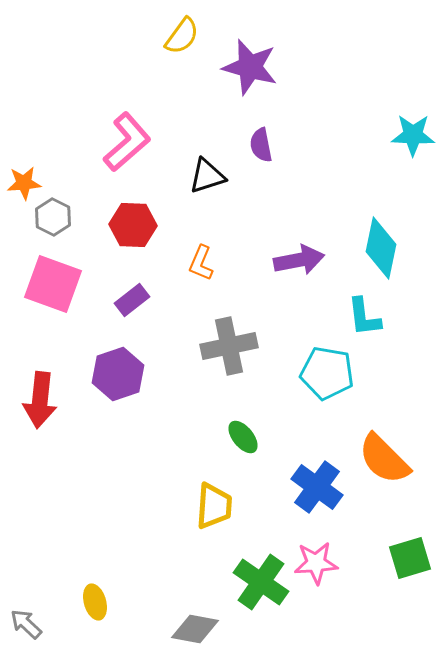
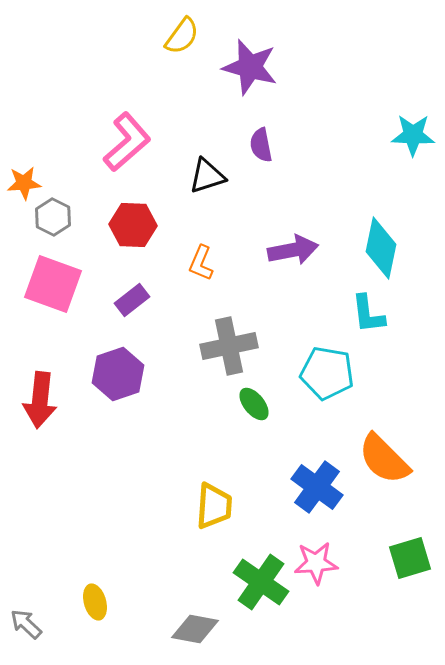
purple arrow: moved 6 px left, 10 px up
cyan L-shape: moved 4 px right, 3 px up
green ellipse: moved 11 px right, 33 px up
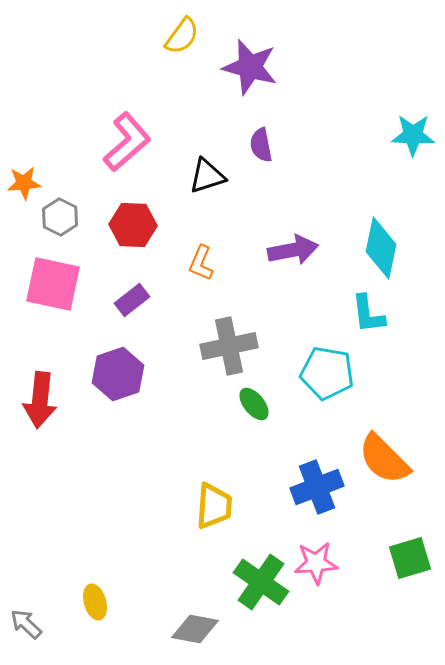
gray hexagon: moved 7 px right
pink square: rotated 8 degrees counterclockwise
blue cross: rotated 33 degrees clockwise
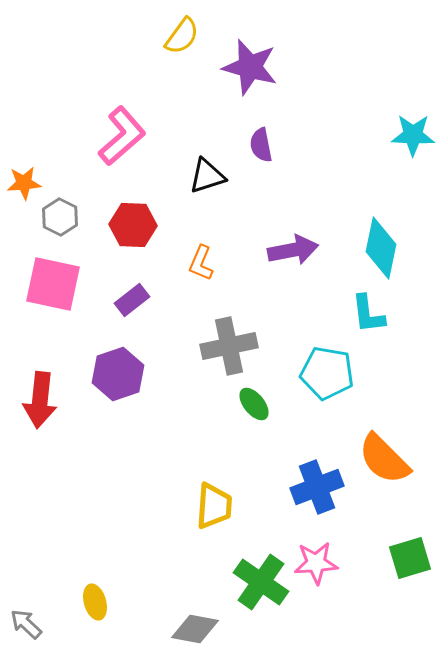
pink L-shape: moved 5 px left, 6 px up
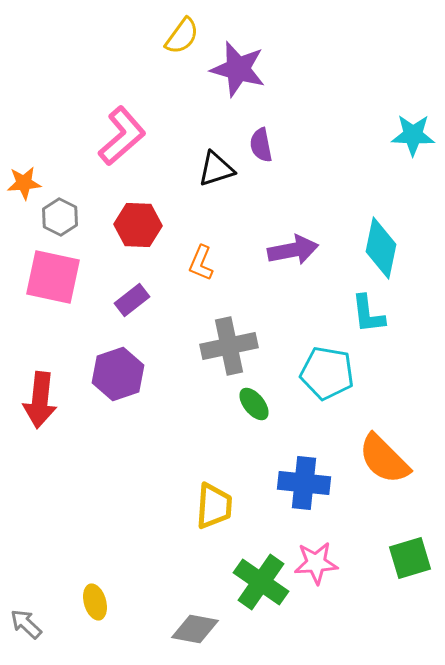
purple star: moved 12 px left, 2 px down
black triangle: moved 9 px right, 7 px up
red hexagon: moved 5 px right
pink square: moved 7 px up
blue cross: moved 13 px left, 4 px up; rotated 27 degrees clockwise
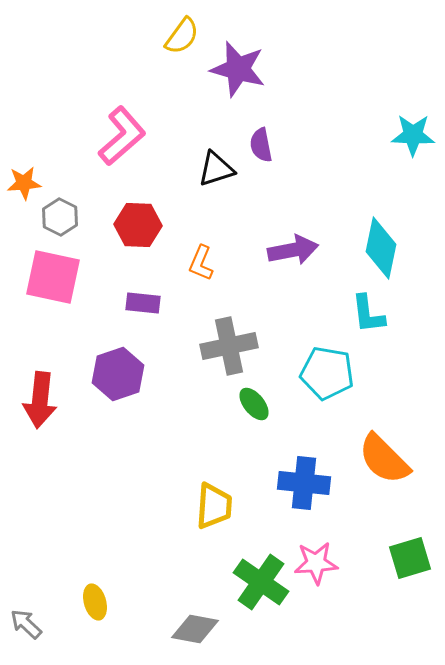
purple rectangle: moved 11 px right, 3 px down; rotated 44 degrees clockwise
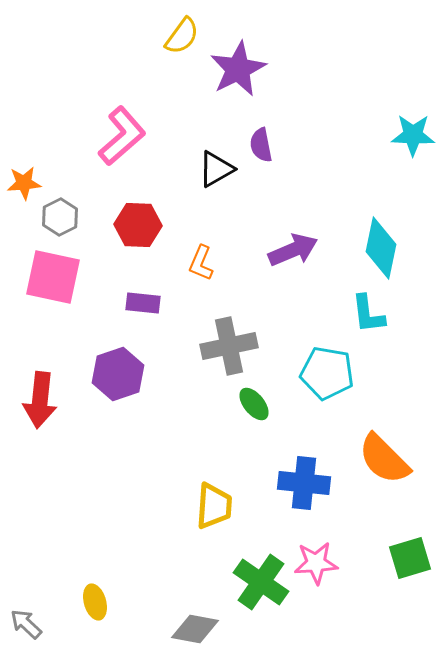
purple star: rotated 30 degrees clockwise
black triangle: rotated 12 degrees counterclockwise
gray hexagon: rotated 6 degrees clockwise
purple arrow: rotated 12 degrees counterclockwise
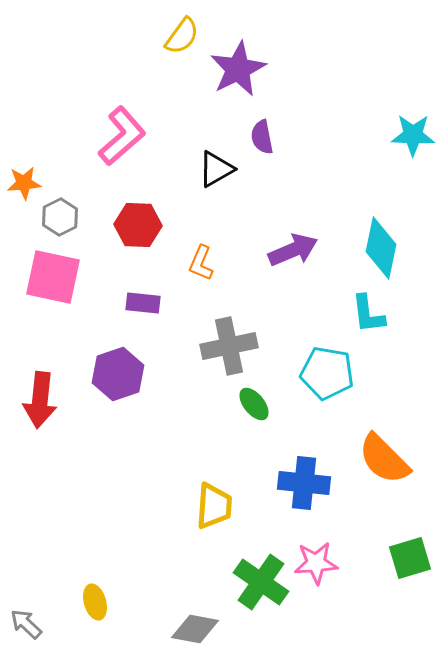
purple semicircle: moved 1 px right, 8 px up
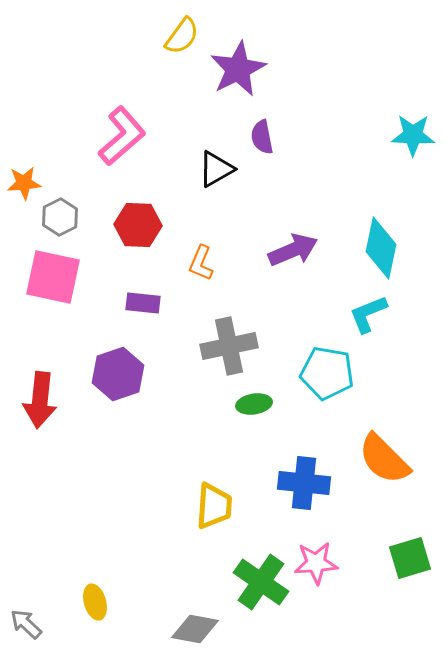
cyan L-shape: rotated 75 degrees clockwise
green ellipse: rotated 60 degrees counterclockwise
